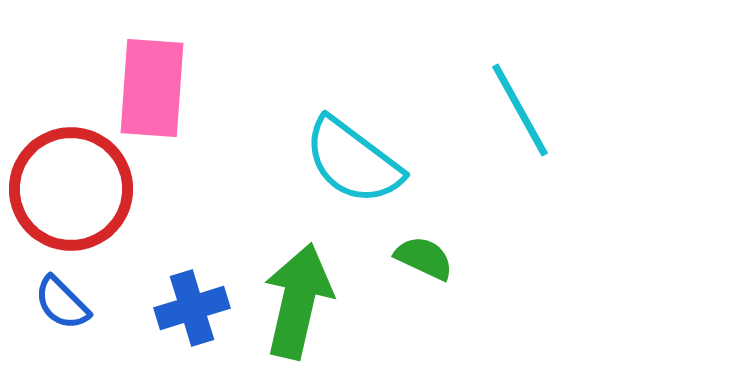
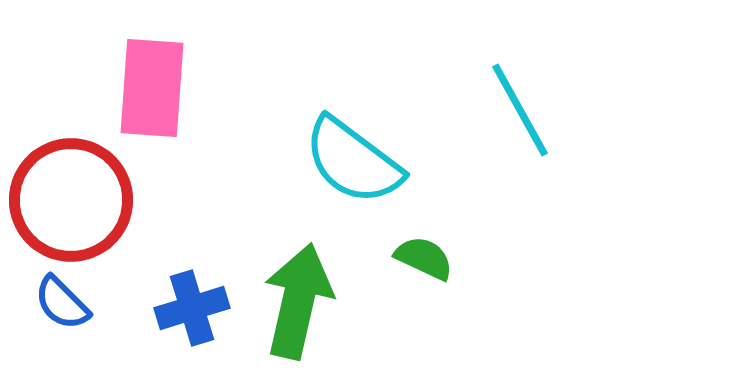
red circle: moved 11 px down
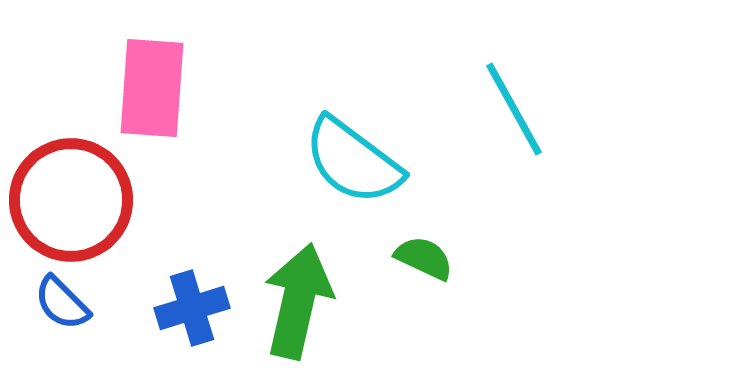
cyan line: moved 6 px left, 1 px up
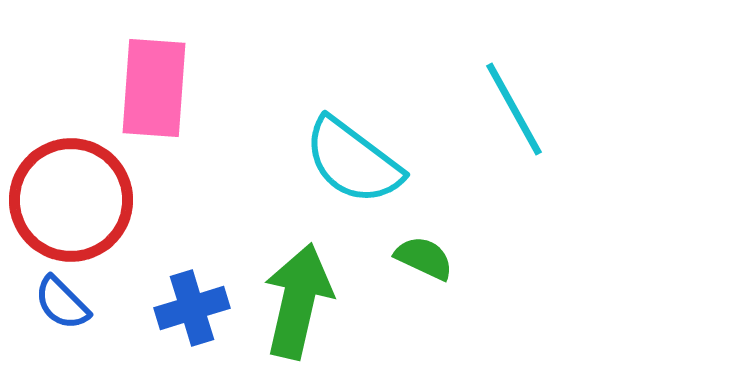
pink rectangle: moved 2 px right
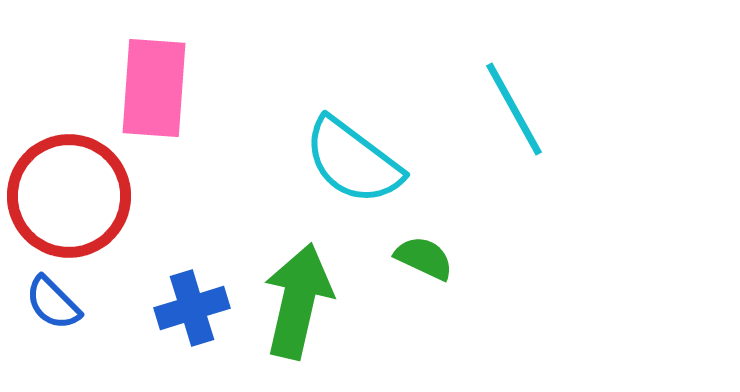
red circle: moved 2 px left, 4 px up
blue semicircle: moved 9 px left
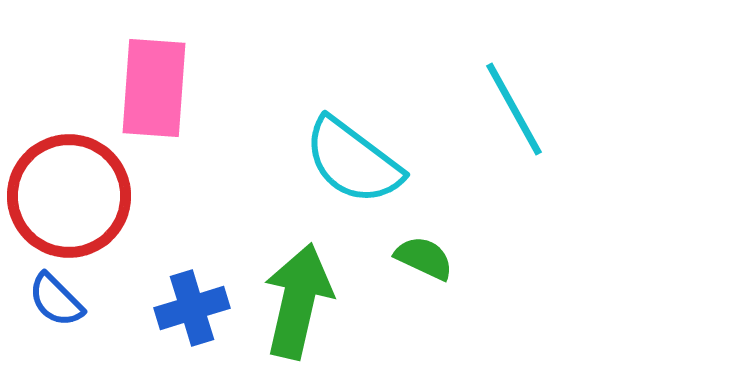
blue semicircle: moved 3 px right, 3 px up
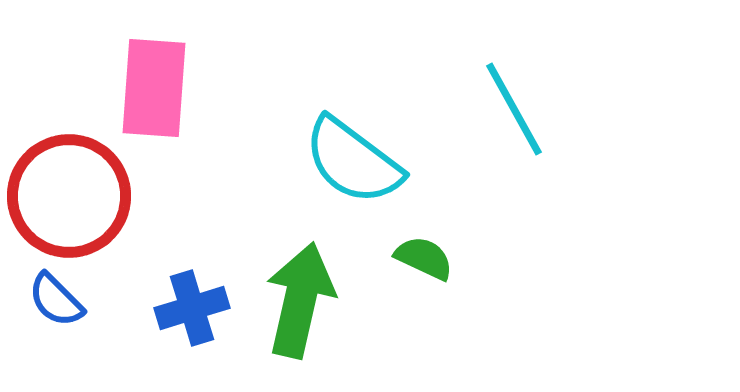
green arrow: moved 2 px right, 1 px up
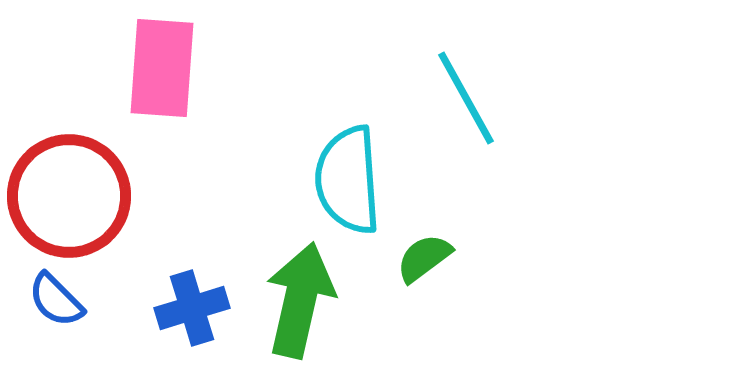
pink rectangle: moved 8 px right, 20 px up
cyan line: moved 48 px left, 11 px up
cyan semicircle: moved 5 px left, 19 px down; rotated 49 degrees clockwise
green semicircle: rotated 62 degrees counterclockwise
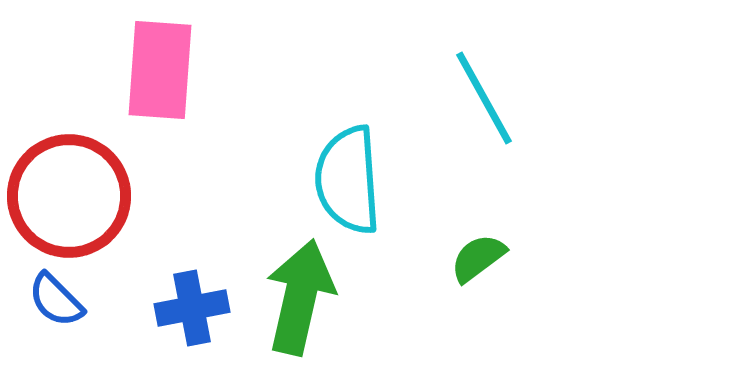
pink rectangle: moved 2 px left, 2 px down
cyan line: moved 18 px right
green semicircle: moved 54 px right
green arrow: moved 3 px up
blue cross: rotated 6 degrees clockwise
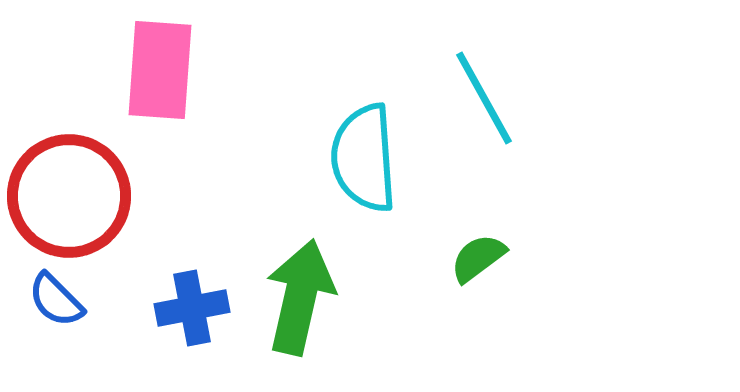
cyan semicircle: moved 16 px right, 22 px up
